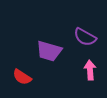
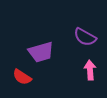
purple trapezoid: moved 8 px left, 1 px down; rotated 32 degrees counterclockwise
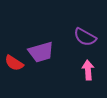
pink arrow: moved 2 px left
red semicircle: moved 8 px left, 14 px up
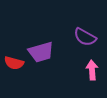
red semicircle: rotated 18 degrees counterclockwise
pink arrow: moved 4 px right
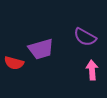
purple trapezoid: moved 3 px up
